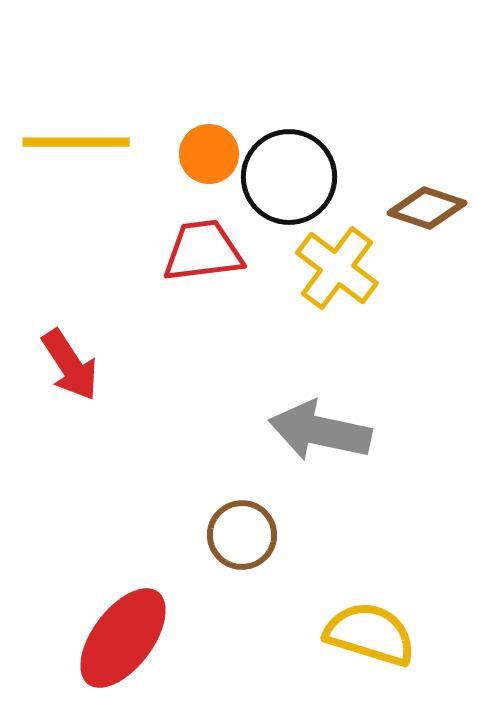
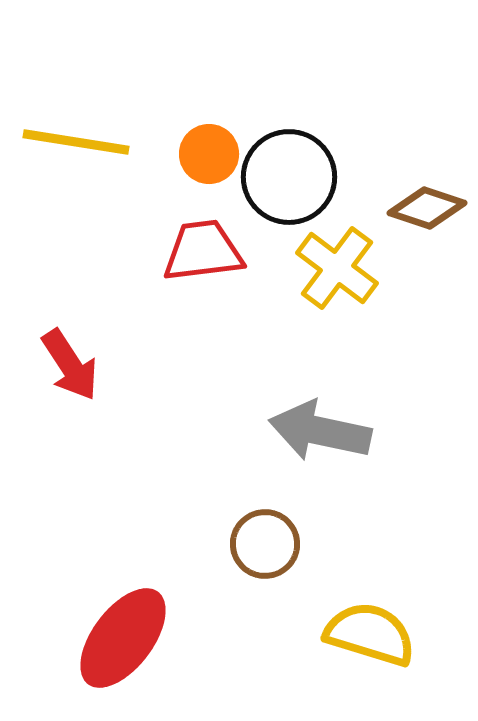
yellow line: rotated 9 degrees clockwise
brown circle: moved 23 px right, 9 px down
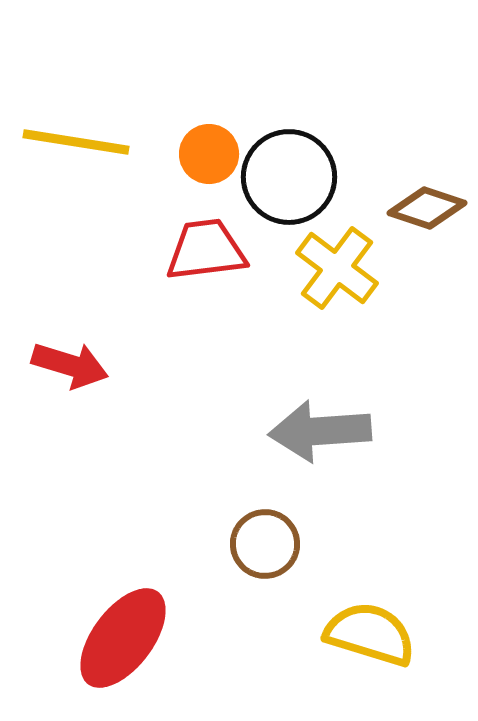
red trapezoid: moved 3 px right, 1 px up
red arrow: rotated 40 degrees counterclockwise
gray arrow: rotated 16 degrees counterclockwise
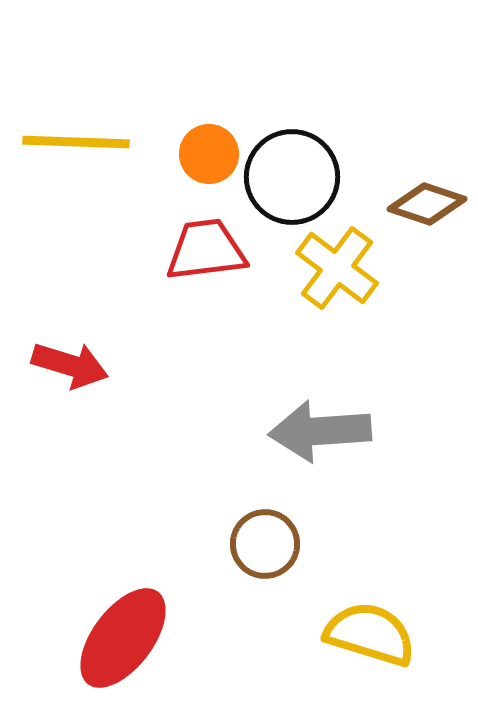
yellow line: rotated 7 degrees counterclockwise
black circle: moved 3 px right
brown diamond: moved 4 px up
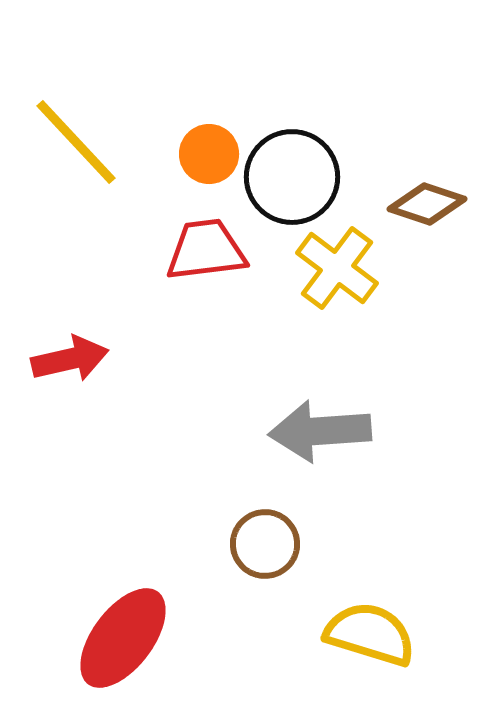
yellow line: rotated 45 degrees clockwise
red arrow: moved 6 px up; rotated 30 degrees counterclockwise
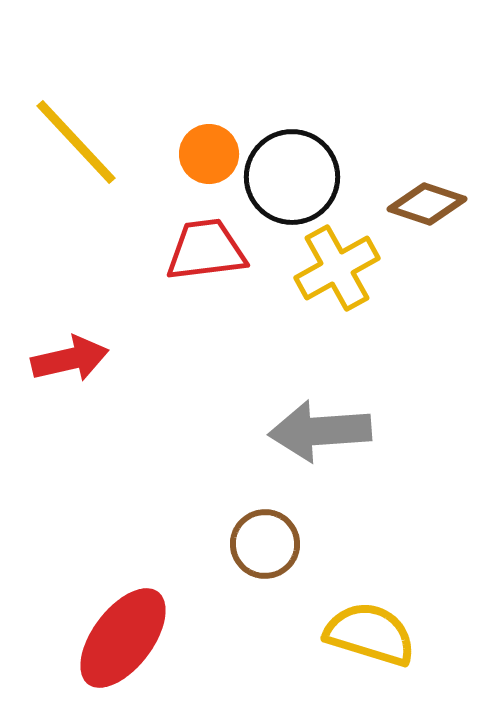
yellow cross: rotated 24 degrees clockwise
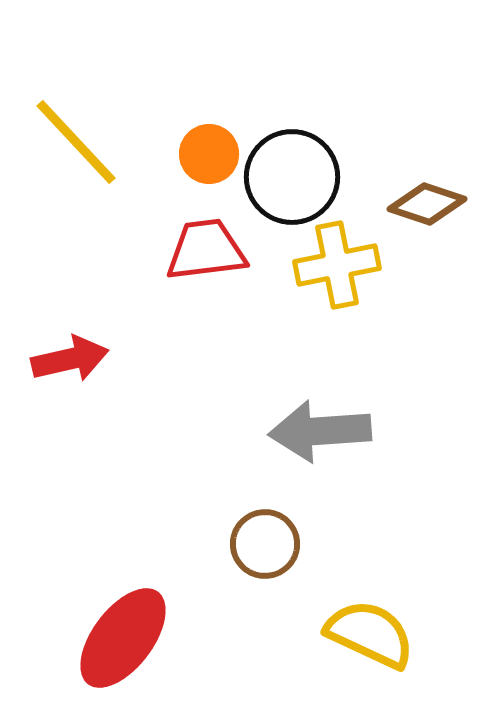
yellow cross: moved 3 px up; rotated 18 degrees clockwise
yellow semicircle: rotated 8 degrees clockwise
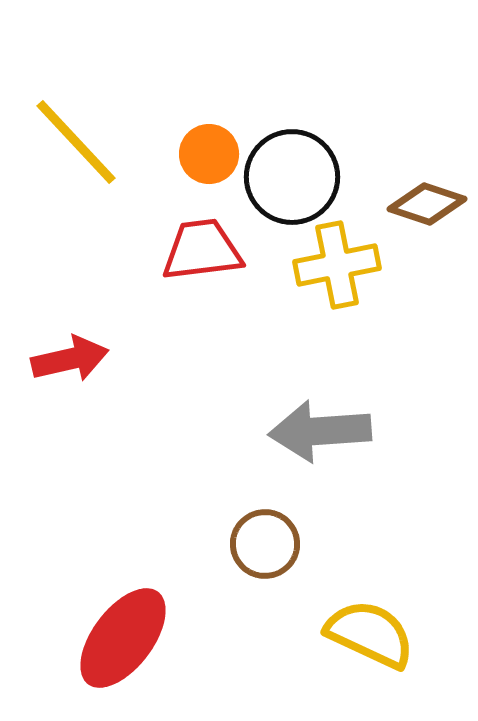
red trapezoid: moved 4 px left
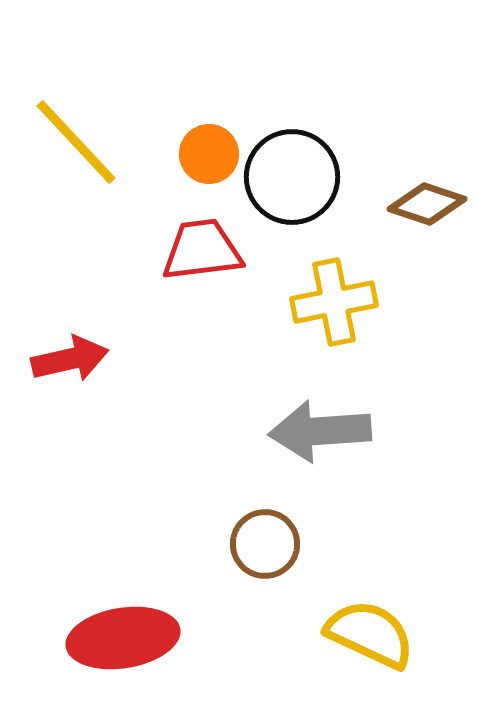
yellow cross: moved 3 px left, 37 px down
red ellipse: rotated 44 degrees clockwise
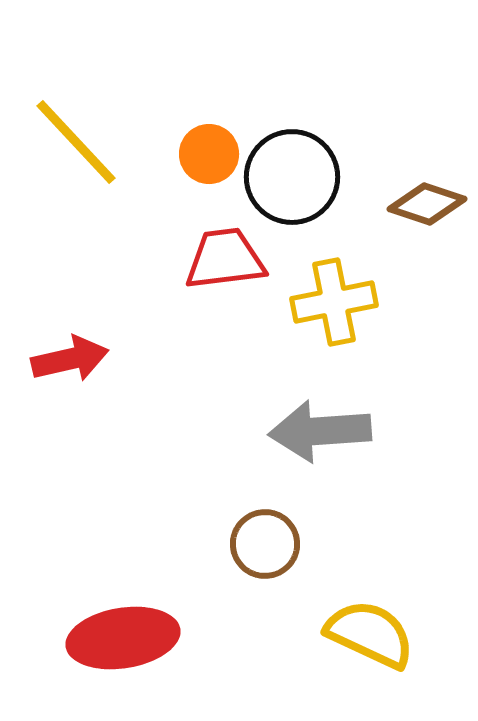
red trapezoid: moved 23 px right, 9 px down
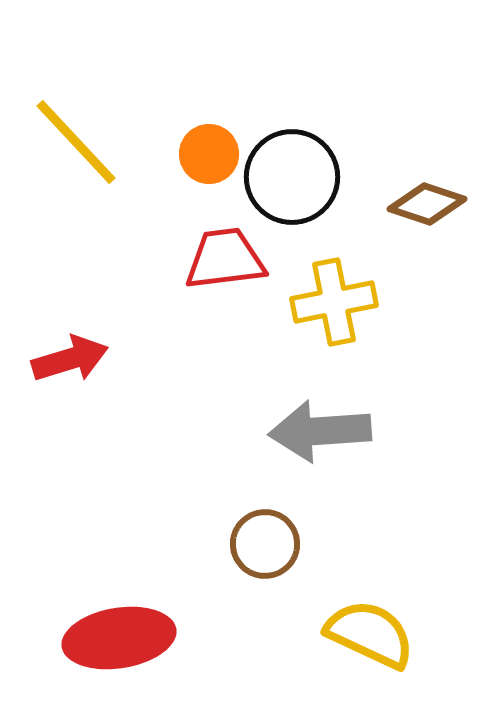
red arrow: rotated 4 degrees counterclockwise
red ellipse: moved 4 px left
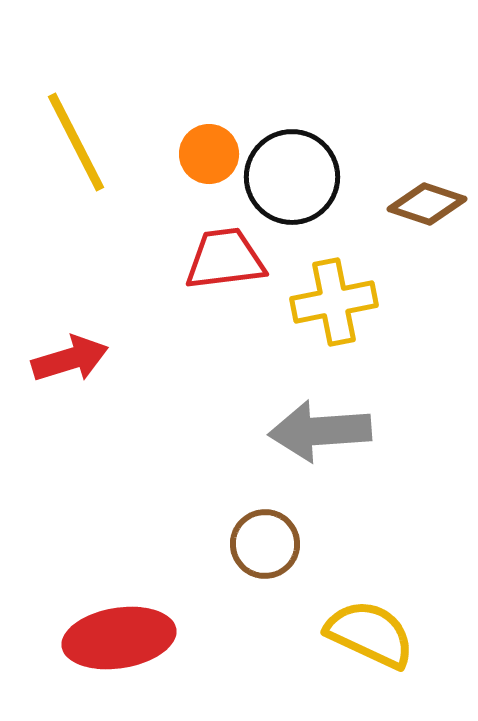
yellow line: rotated 16 degrees clockwise
